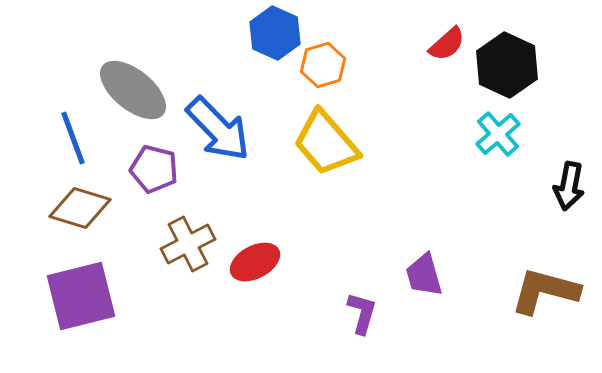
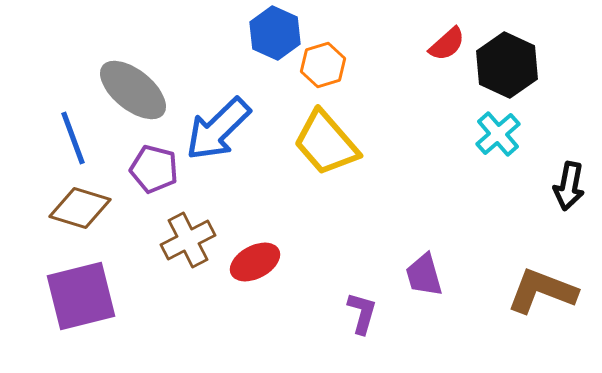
blue arrow: rotated 90 degrees clockwise
brown cross: moved 4 px up
brown L-shape: moved 3 px left; rotated 6 degrees clockwise
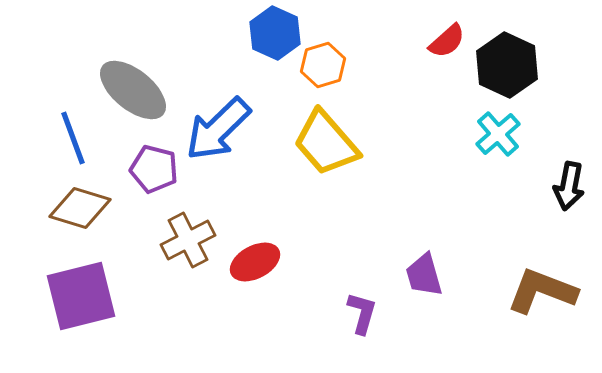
red semicircle: moved 3 px up
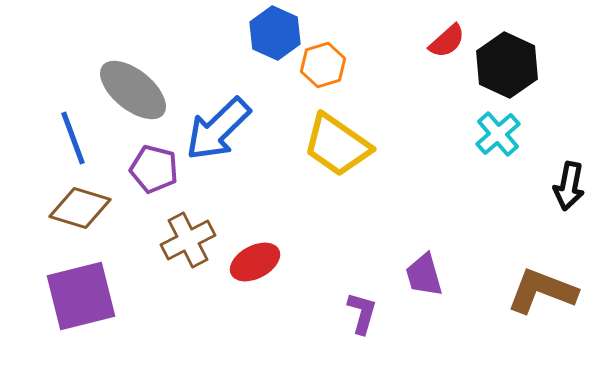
yellow trapezoid: moved 11 px right, 2 px down; rotated 14 degrees counterclockwise
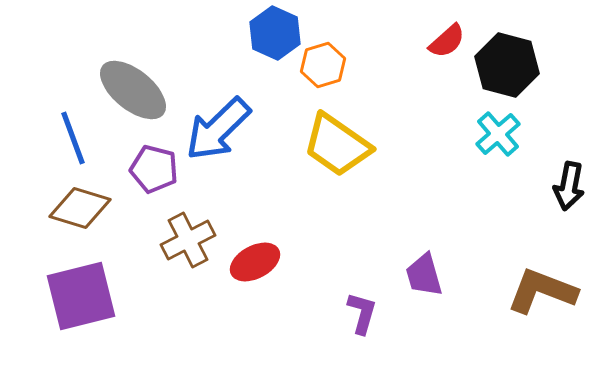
black hexagon: rotated 10 degrees counterclockwise
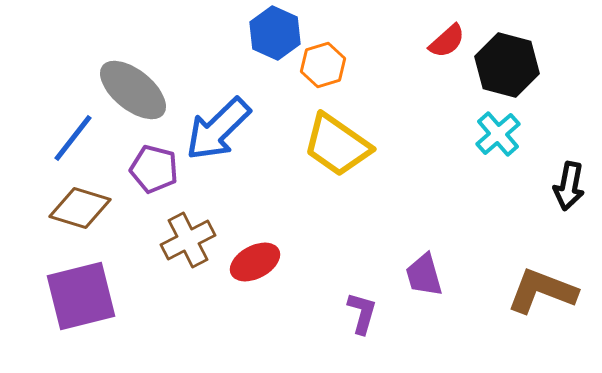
blue line: rotated 58 degrees clockwise
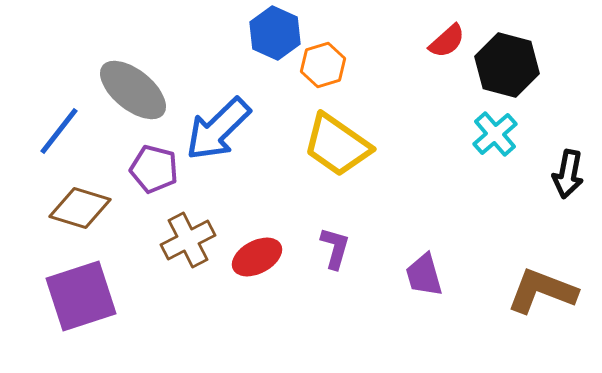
cyan cross: moved 3 px left
blue line: moved 14 px left, 7 px up
black arrow: moved 1 px left, 12 px up
red ellipse: moved 2 px right, 5 px up
purple square: rotated 4 degrees counterclockwise
purple L-shape: moved 27 px left, 65 px up
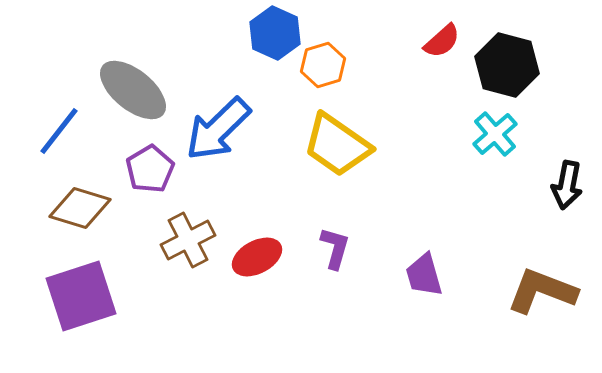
red semicircle: moved 5 px left
purple pentagon: moved 4 px left; rotated 27 degrees clockwise
black arrow: moved 1 px left, 11 px down
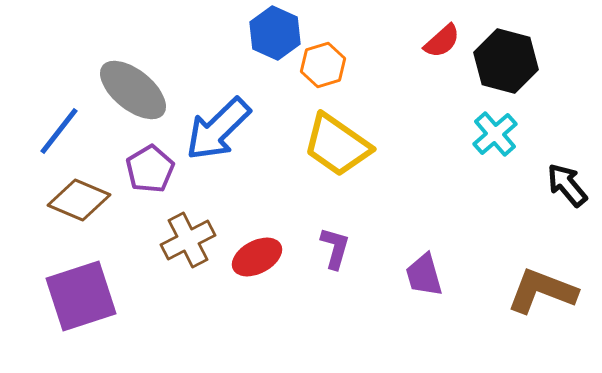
black hexagon: moved 1 px left, 4 px up
black arrow: rotated 129 degrees clockwise
brown diamond: moved 1 px left, 8 px up; rotated 6 degrees clockwise
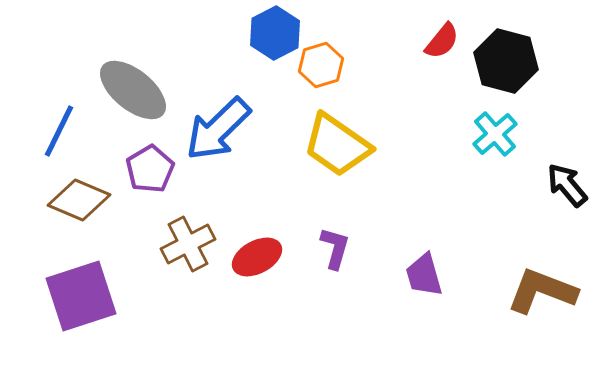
blue hexagon: rotated 9 degrees clockwise
red semicircle: rotated 9 degrees counterclockwise
orange hexagon: moved 2 px left
blue line: rotated 12 degrees counterclockwise
brown cross: moved 4 px down
